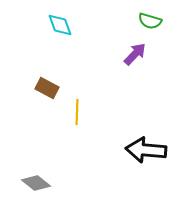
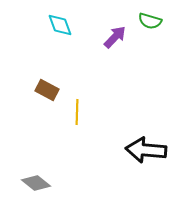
purple arrow: moved 20 px left, 17 px up
brown rectangle: moved 2 px down
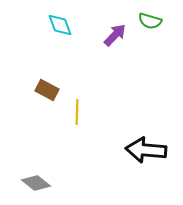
purple arrow: moved 2 px up
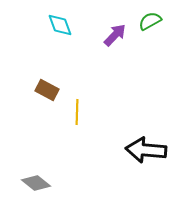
green semicircle: rotated 135 degrees clockwise
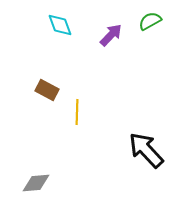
purple arrow: moved 4 px left
black arrow: rotated 42 degrees clockwise
gray diamond: rotated 44 degrees counterclockwise
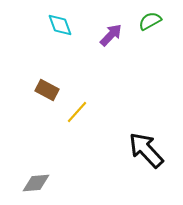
yellow line: rotated 40 degrees clockwise
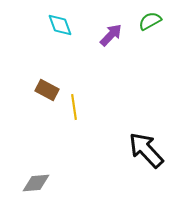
yellow line: moved 3 px left, 5 px up; rotated 50 degrees counterclockwise
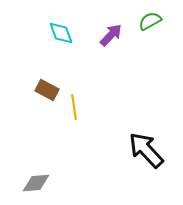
cyan diamond: moved 1 px right, 8 px down
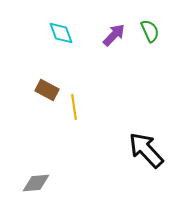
green semicircle: moved 10 px down; rotated 95 degrees clockwise
purple arrow: moved 3 px right
